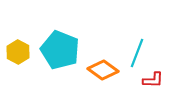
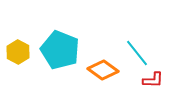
cyan line: rotated 60 degrees counterclockwise
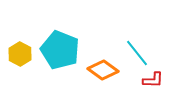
yellow hexagon: moved 2 px right, 2 px down
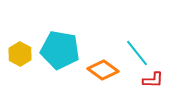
cyan pentagon: rotated 12 degrees counterclockwise
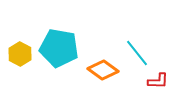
cyan pentagon: moved 1 px left, 2 px up
red L-shape: moved 5 px right, 1 px down
